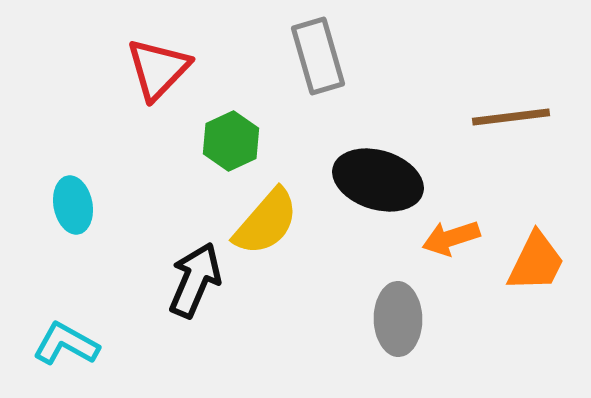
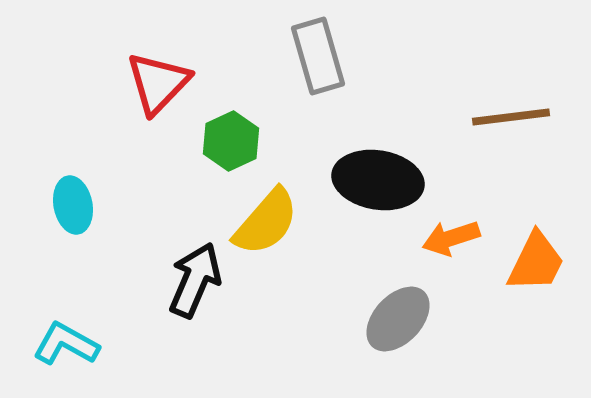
red triangle: moved 14 px down
black ellipse: rotated 8 degrees counterclockwise
gray ellipse: rotated 44 degrees clockwise
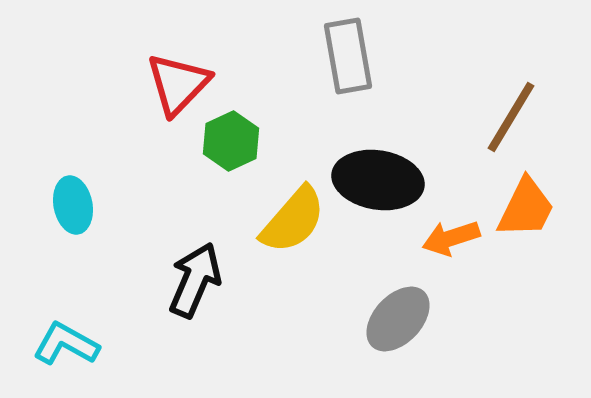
gray rectangle: moved 30 px right; rotated 6 degrees clockwise
red triangle: moved 20 px right, 1 px down
brown line: rotated 52 degrees counterclockwise
yellow semicircle: moved 27 px right, 2 px up
orange trapezoid: moved 10 px left, 54 px up
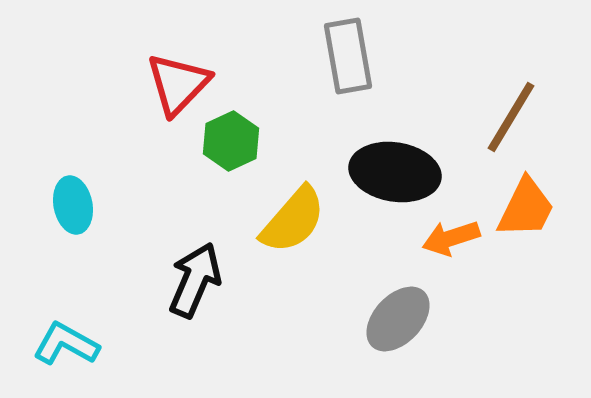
black ellipse: moved 17 px right, 8 px up
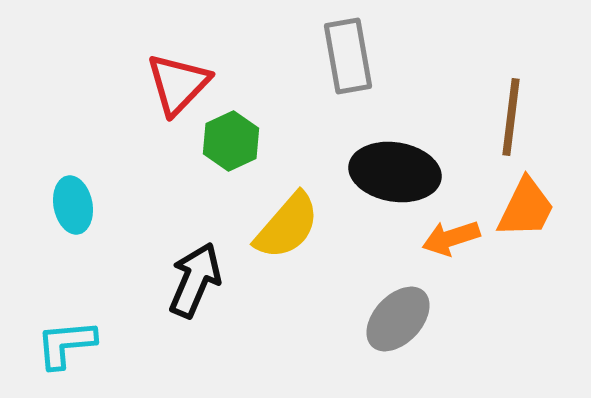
brown line: rotated 24 degrees counterclockwise
yellow semicircle: moved 6 px left, 6 px down
cyan L-shape: rotated 34 degrees counterclockwise
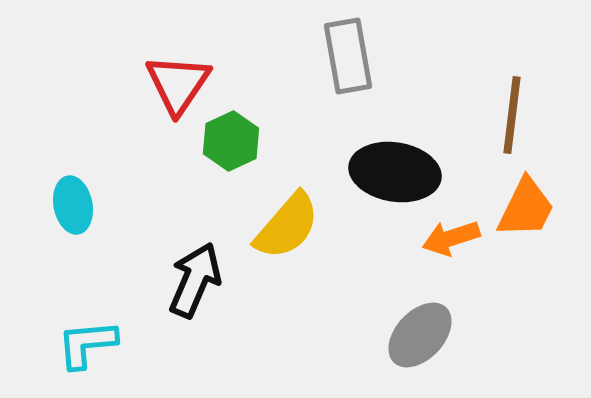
red triangle: rotated 10 degrees counterclockwise
brown line: moved 1 px right, 2 px up
gray ellipse: moved 22 px right, 16 px down
cyan L-shape: moved 21 px right
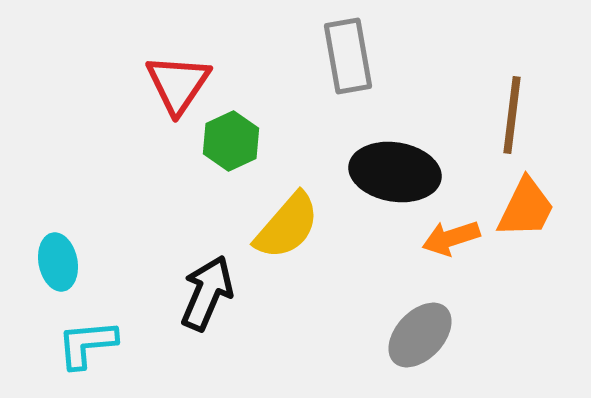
cyan ellipse: moved 15 px left, 57 px down
black arrow: moved 12 px right, 13 px down
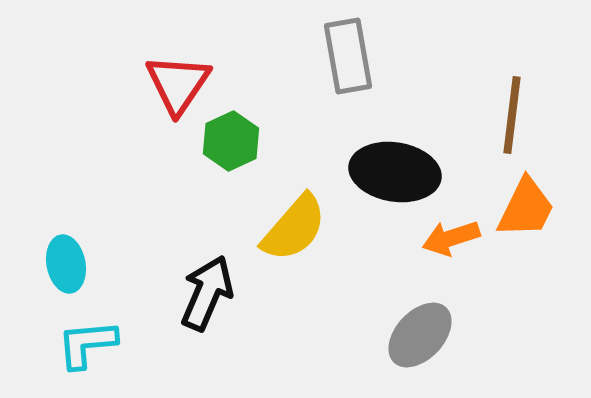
yellow semicircle: moved 7 px right, 2 px down
cyan ellipse: moved 8 px right, 2 px down
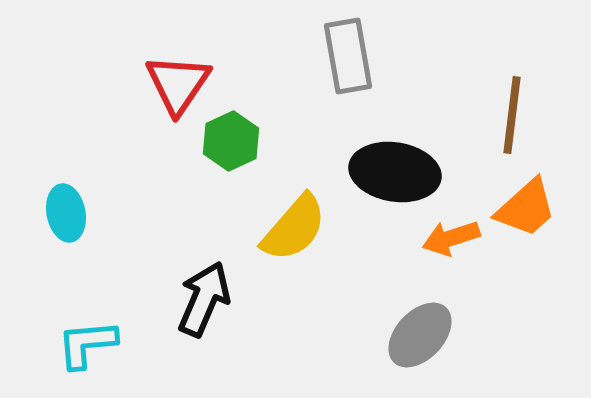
orange trapezoid: rotated 22 degrees clockwise
cyan ellipse: moved 51 px up
black arrow: moved 3 px left, 6 px down
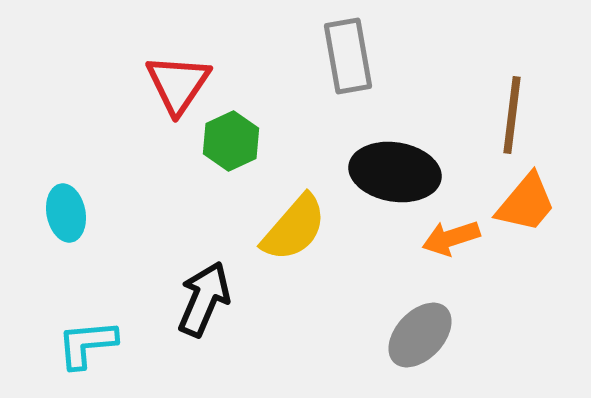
orange trapezoid: moved 5 px up; rotated 8 degrees counterclockwise
